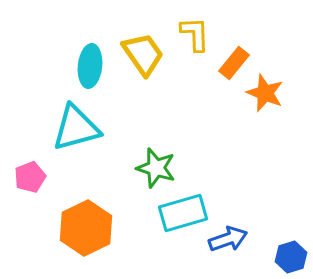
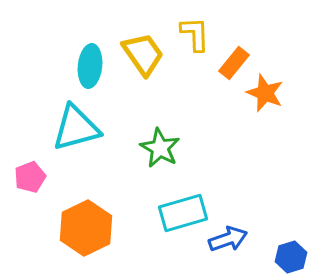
green star: moved 4 px right, 20 px up; rotated 12 degrees clockwise
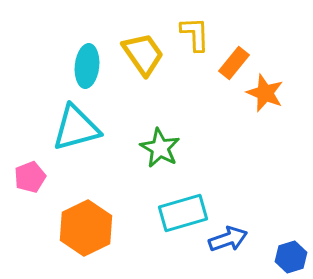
cyan ellipse: moved 3 px left
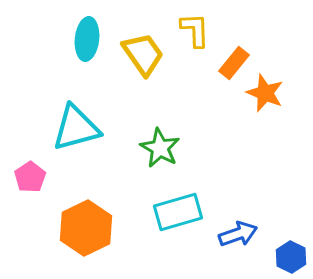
yellow L-shape: moved 4 px up
cyan ellipse: moved 27 px up
pink pentagon: rotated 12 degrees counterclockwise
cyan rectangle: moved 5 px left, 1 px up
blue arrow: moved 10 px right, 5 px up
blue hexagon: rotated 16 degrees counterclockwise
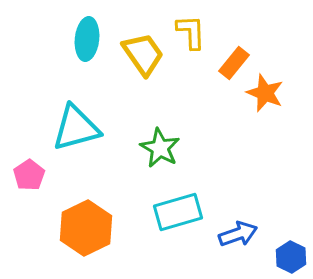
yellow L-shape: moved 4 px left, 2 px down
pink pentagon: moved 1 px left, 2 px up
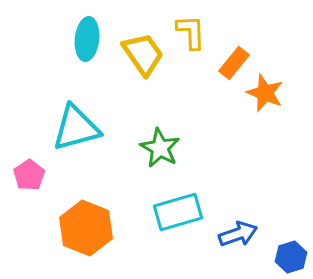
orange hexagon: rotated 12 degrees counterclockwise
blue hexagon: rotated 16 degrees clockwise
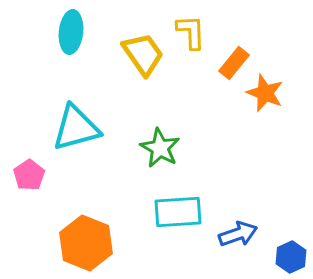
cyan ellipse: moved 16 px left, 7 px up
cyan rectangle: rotated 12 degrees clockwise
orange hexagon: moved 15 px down
blue hexagon: rotated 8 degrees counterclockwise
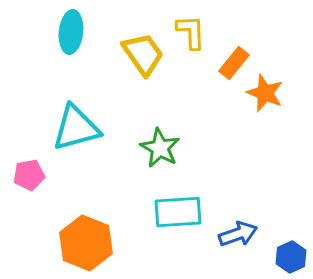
pink pentagon: rotated 24 degrees clockwise
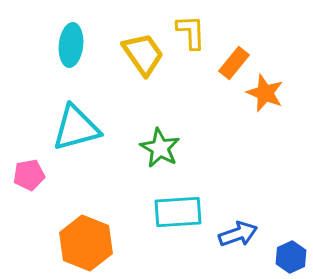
cyan ellipse: moved 13 px down
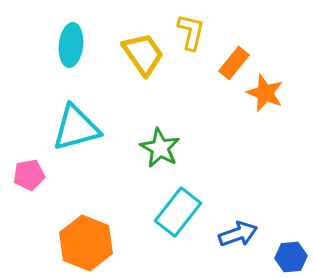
yellow L-shape: rotated 15 degrees clockwise
cyan rectangle: rotated 48 degrees counterclockwise
blue hexagon: rotated 20 degrees clockwise
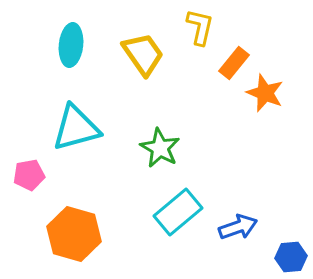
yellow L-shape: moved 9 px right, 5 px up
cyan rectangle: rotated 12 degrees clockwise
blue arrow: moved 7 px up
orange hexagon: moved 12 px left, 9 px up; rotated 6 degrees counterclockwise
